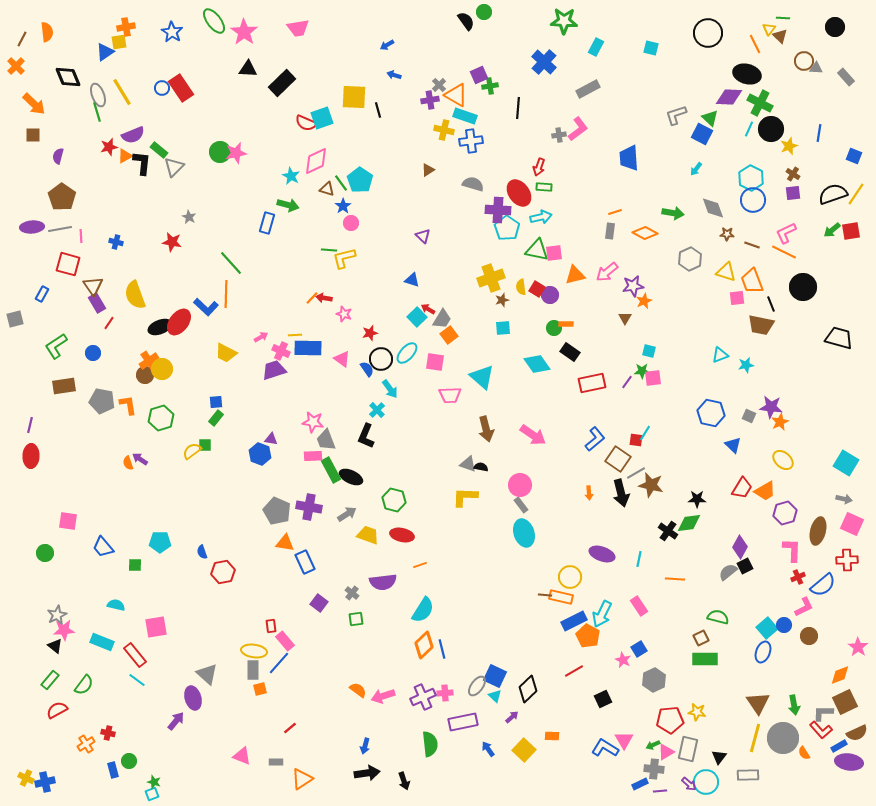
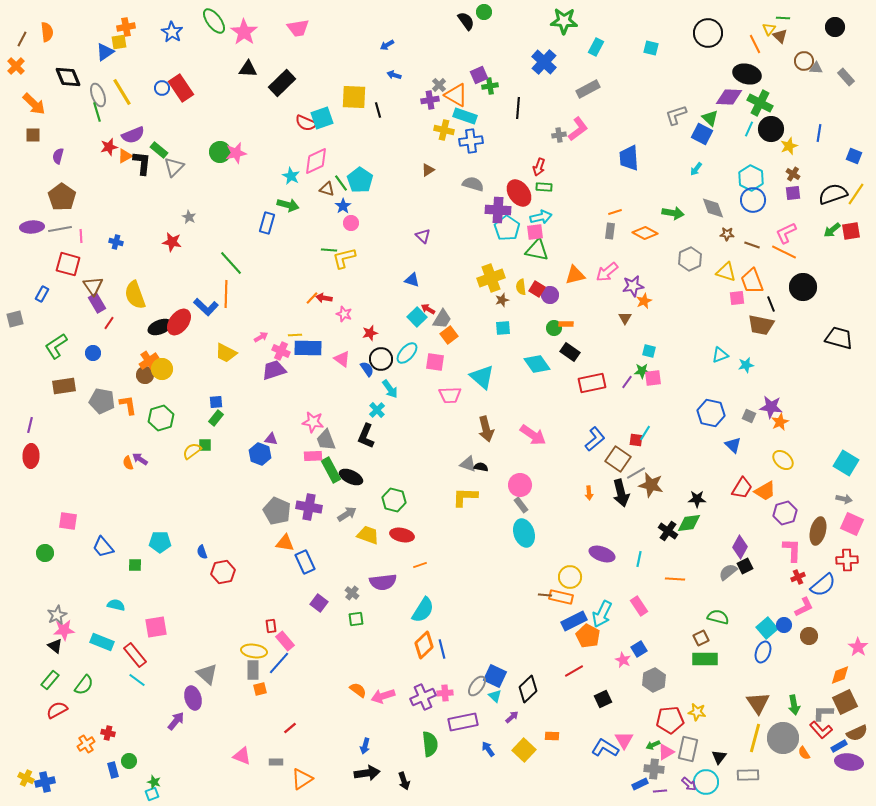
pink square at (554, 253): moved 19 px left, 21 px up
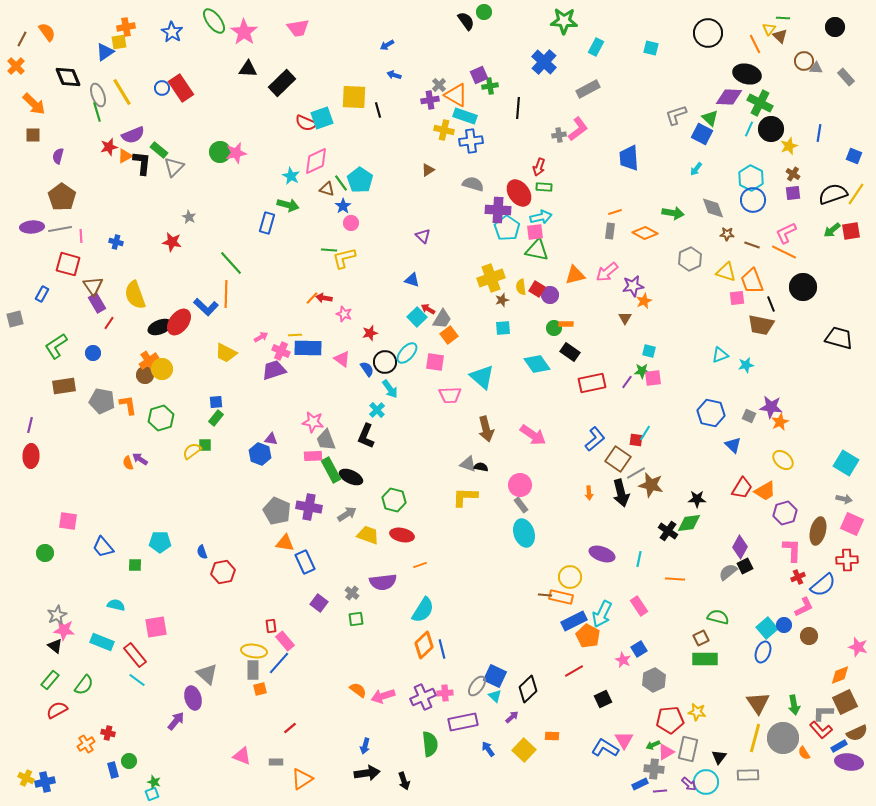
orange semicircle at (47, 32): rotated 30 degrees counterclockwise
black circle at (381, 359): moved 4 px right, 3 px down
pink star at (64, 630): rotated 10 degrees clockwise
pink star at (858, 647): rotated 18 degrees counterclockwise
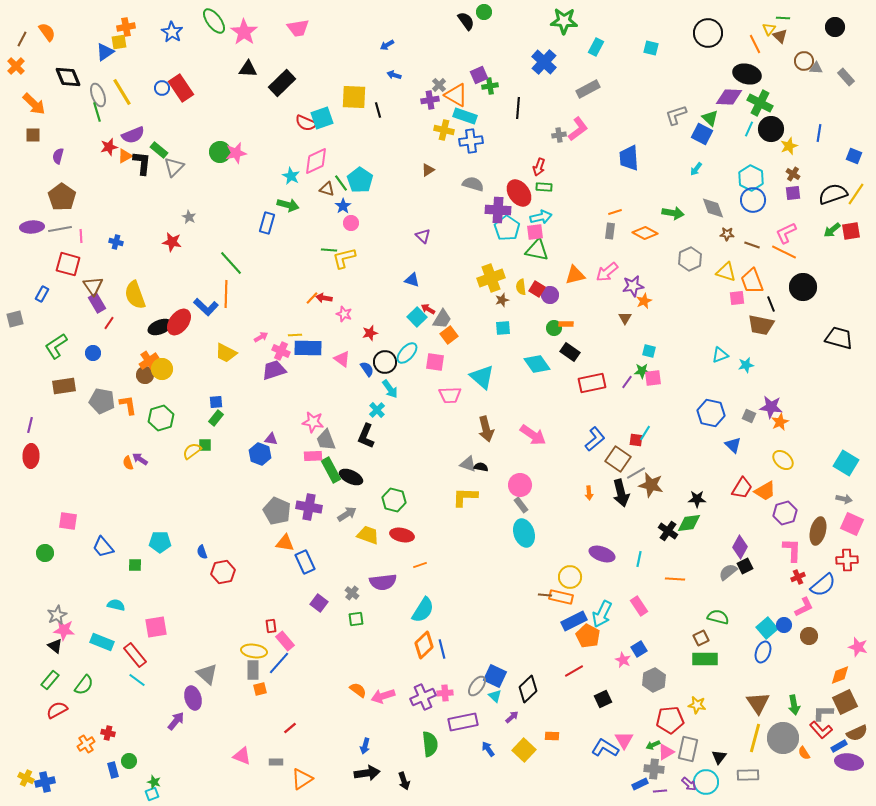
yellow star at (697, 712): moved 7 px up
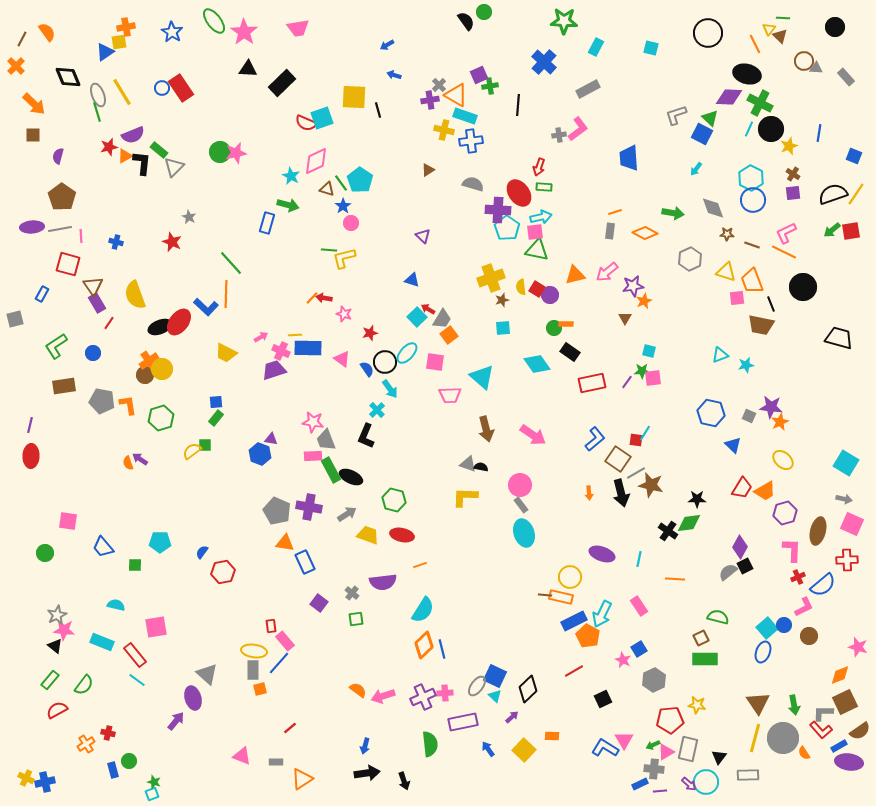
black line at (518, 108): moved 3 px up
red star at (172, 242): rotated 12 degrees clockwise
blue semicircle at (202, 552): rotated 56 degrees clockwise
brown semicircle at (857, 733): moved 3 px right, 2 px up; rotated 10 degrees counterclockwise
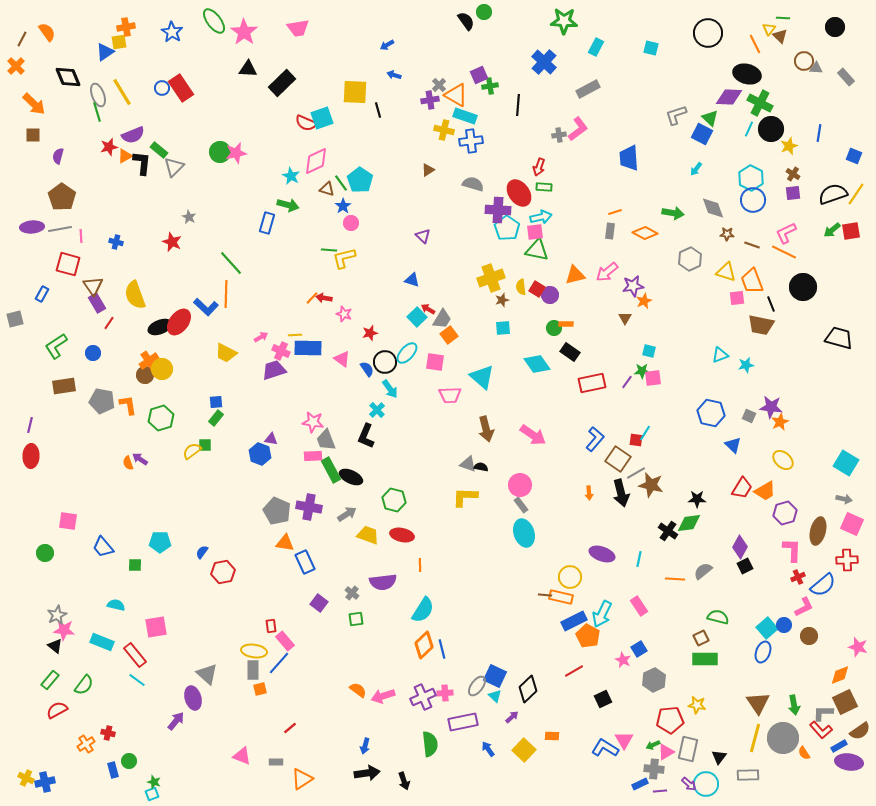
yellow square at (354, 97): moved 1 px right, 5 px up
blue L-shape at (595, 439): rotated 10 degrees counterclockwise
orange line at (420, 565): rotated 72 degrees counterclockwise
gray semicircle at (728, 572): moved 25 px left, 1 px up
cyan circle at (706, 782): moved 2 px down
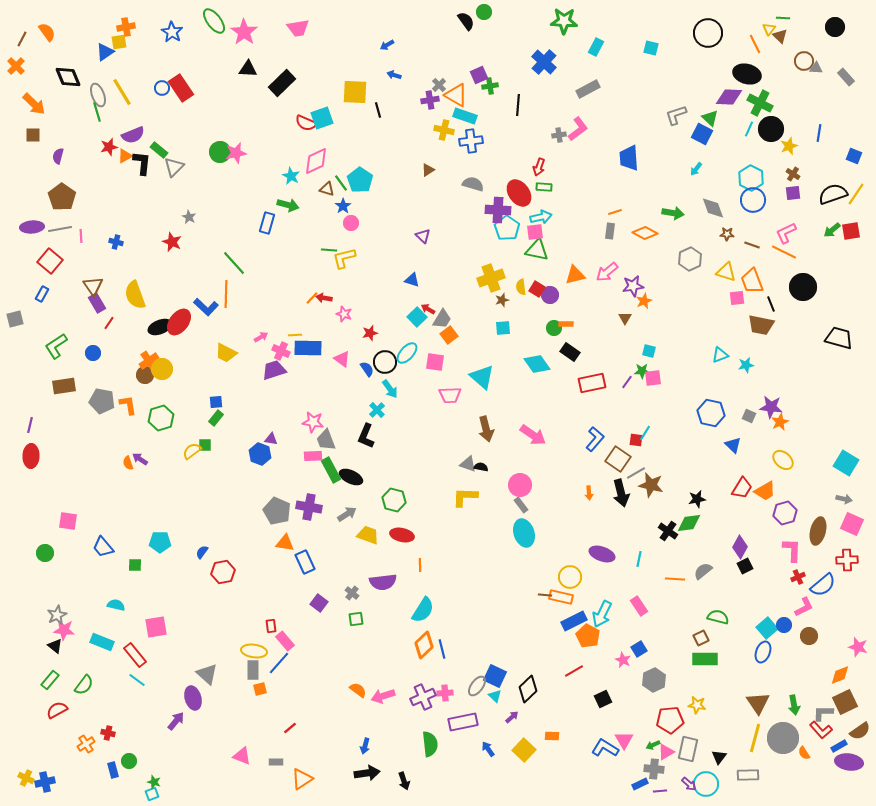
green line at (231, 263): moved 3 px right
red square at (68, 264): moved 18 px left, 3 px up; rotated 25 degrees clockwise
black star at (697, 499): rotated 12 degrees counterclockwise
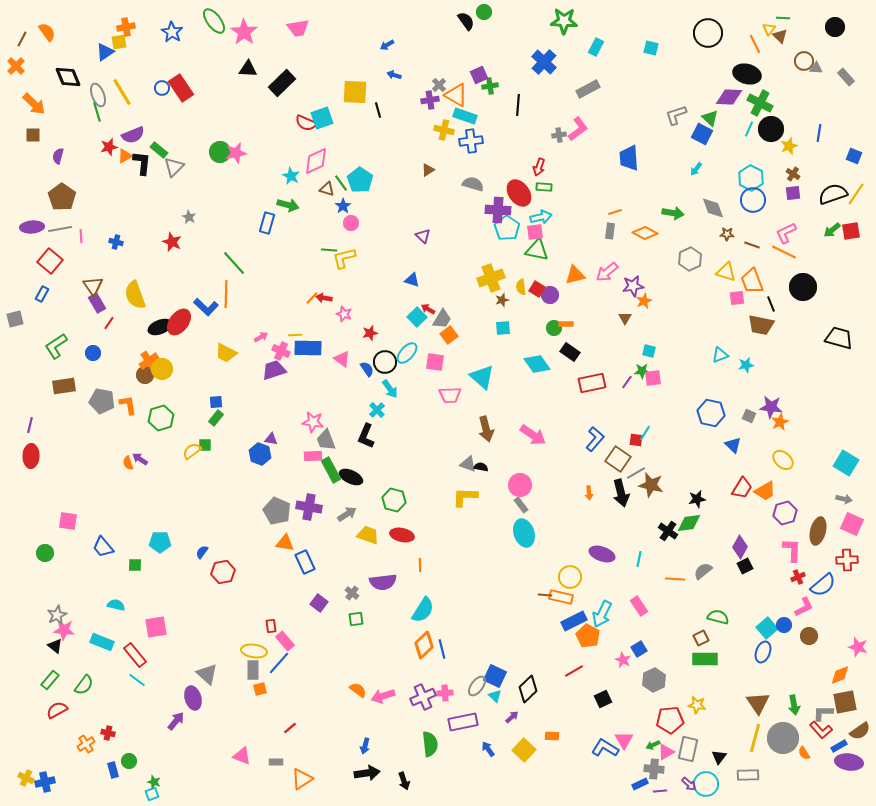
brown square at (845, 702): rotated 15 degrees clockwise
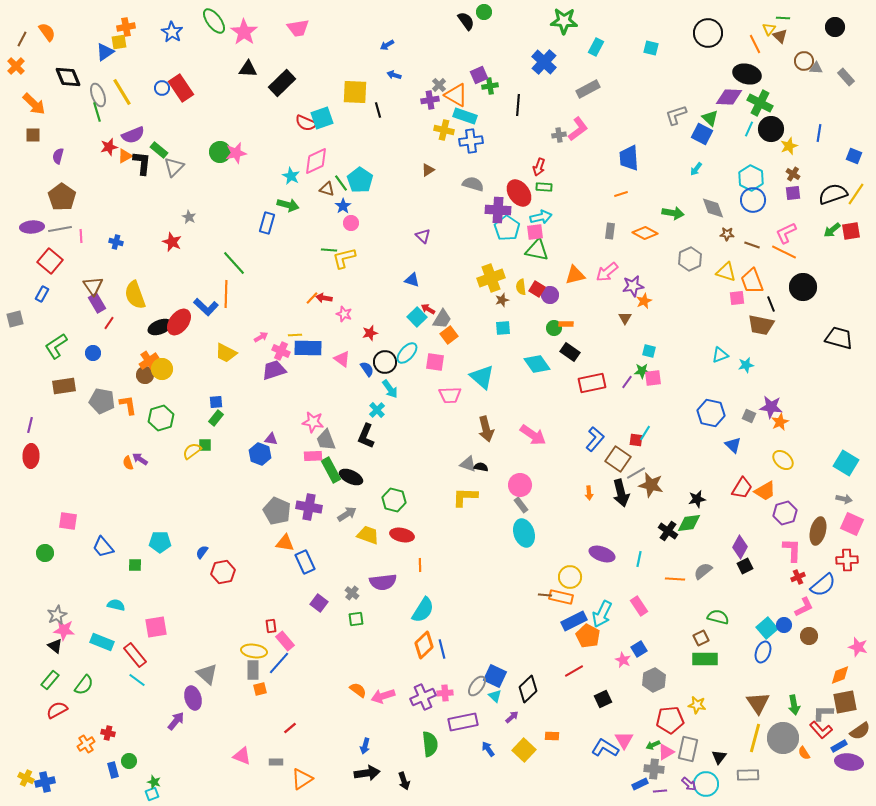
orange line at (615, 212): moved 6 px right, 18 px up
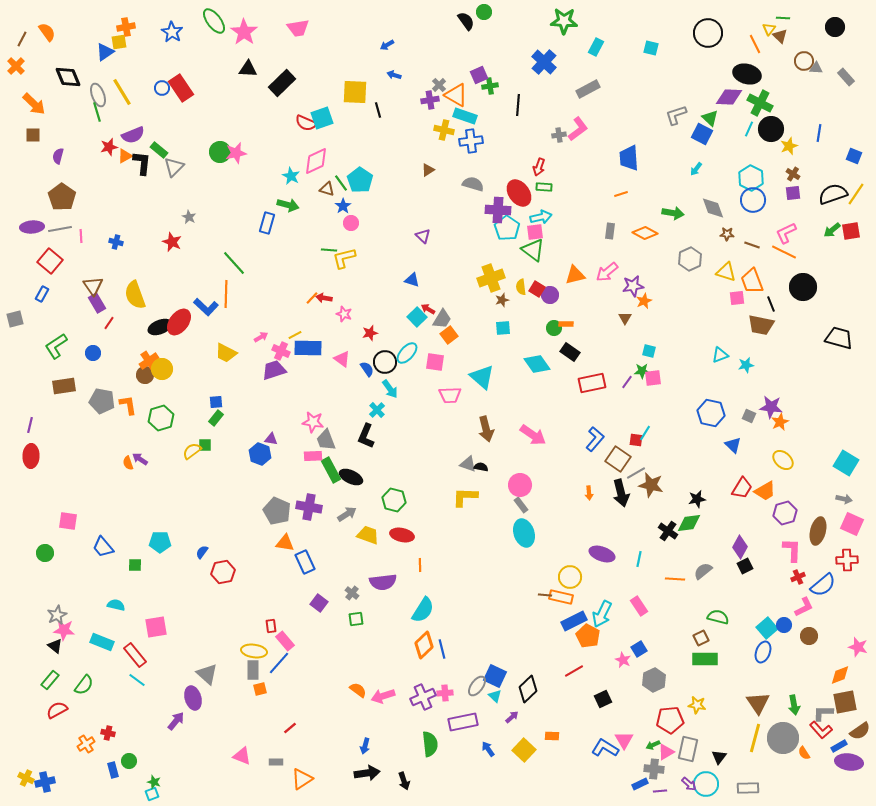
green triangle at (537, 250): moved 4 px left; rotated 25 degrees clockwise
yellow line at (295, 335): rotated 24 degrees counterclockwise
gray rectangle at (748, 775): moved 13 px down
